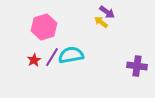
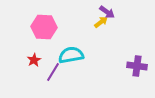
yellow arrow: rotated 104 degrees clockwise
pink hexagon: rotated 20 degrees clockwise
purple line: moved 1 px right, 15 px down
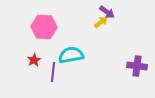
purple line: rotated 24 degrees counterclockwise
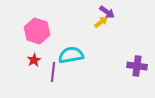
pink hexagon: moved 7 px left, 4 px down; rotated 15 degrees clockwise
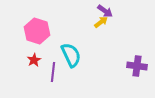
purple arrow: moved 2 px left, 1 px up
cyan semicircle: rotated 75 degrees clockwise
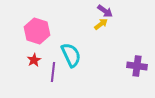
yellow arrow: moved 2 px down
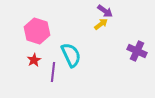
purple cross: moved 15 px up; rotated 18 degrees clockwise
